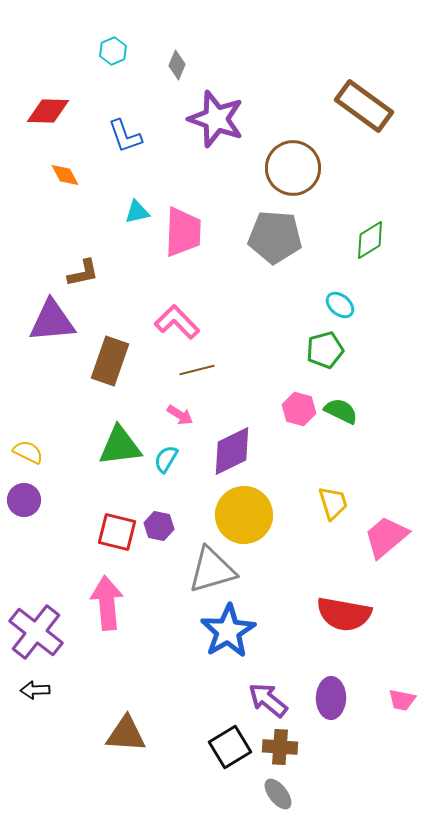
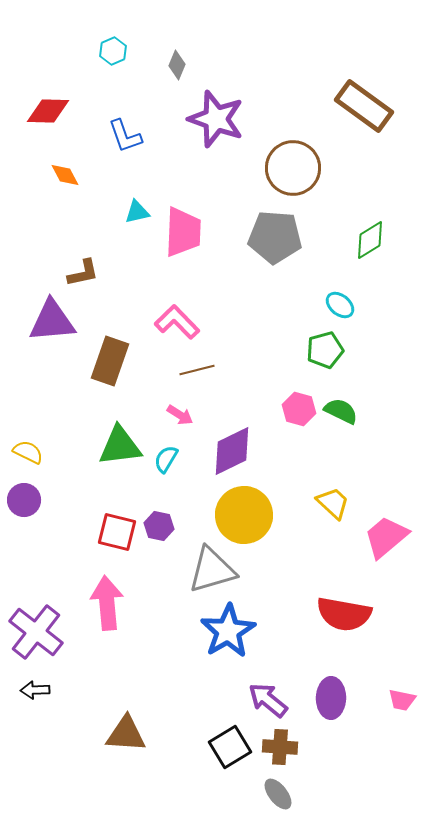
yellow trapezoid at (333, 503): rotated 30 degrees counterclockwise
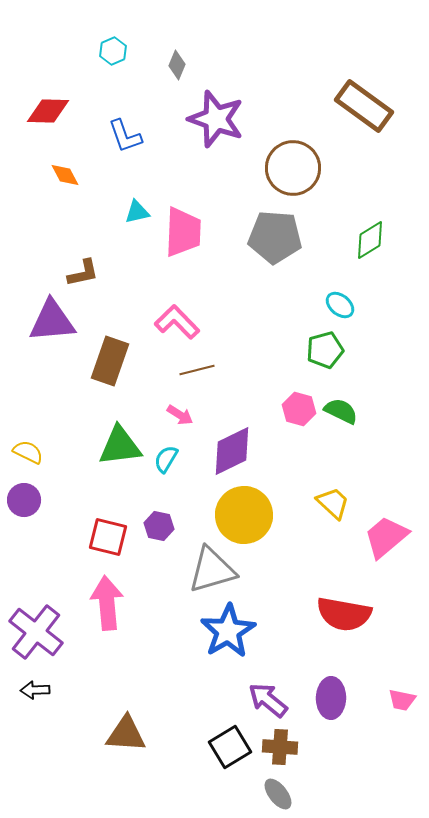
red square at (117, 532): moved 9 px left, 5 px down
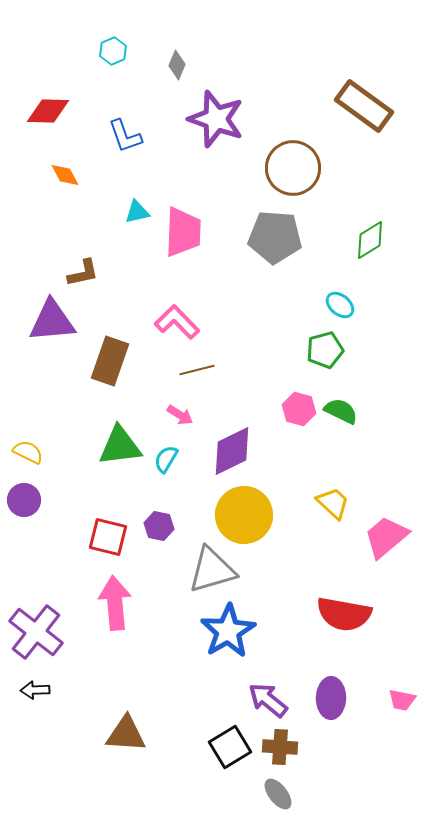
pink arrow at (107, 603): moved 8 px right
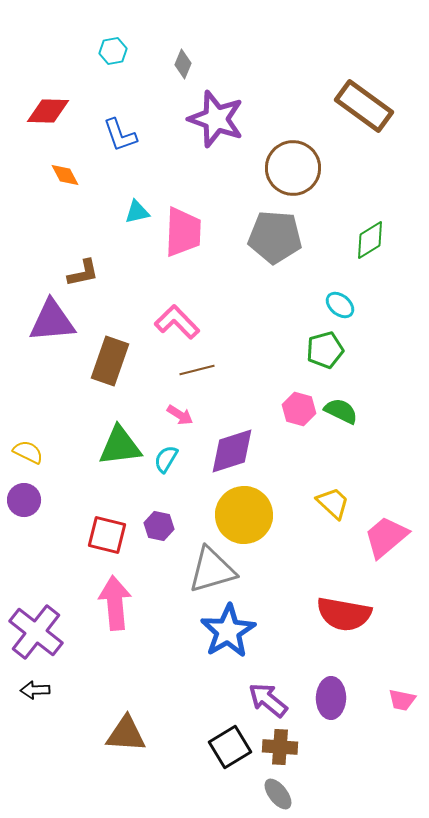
cyan hexagon at (113, 51): rotated 12 degrees clockwise
gray diamond at (177, 65): moved 6 px right, 1 px up
blue L-shape at (125, 136): moved 5 px left, 1 px up
purple diamond at (232, 451): rotated 8 degrees clockwise
red square at (108, 537): moved 1 px left, 2 px up
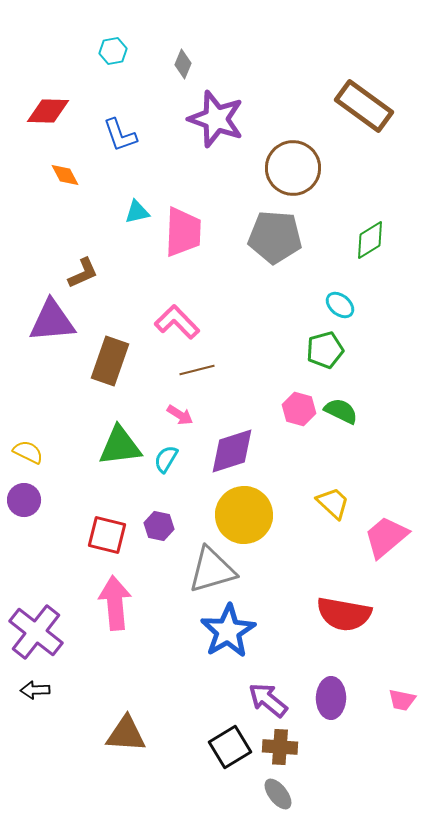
brown L-shape at (83, 273): rotated 12 degrees counterclockwise
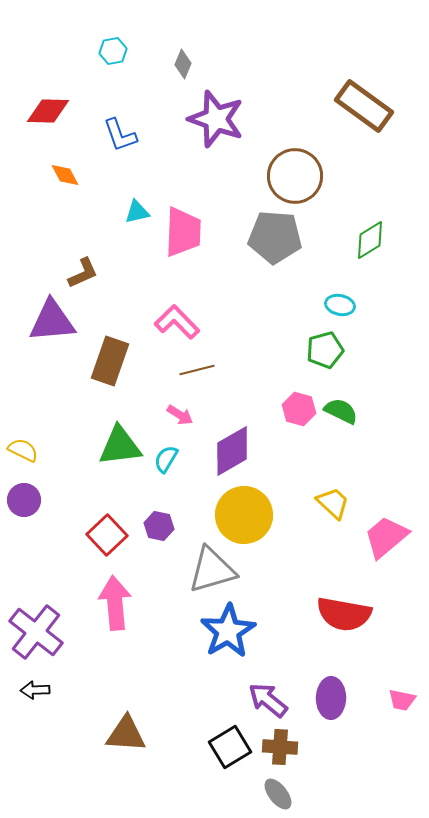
brown circle at (293, 168): moved 2 px right, 8 px down
cyan ellipse at (340, 305): rotated 28 degrees counterclockwise
purple diamond at (232, 451): rotated 12 degrees counterclockwise
yellow semicircle at (28, 452): moved 5 px left, 2 px up
red square at (107, 535): rotated 33 degrees clockwise
